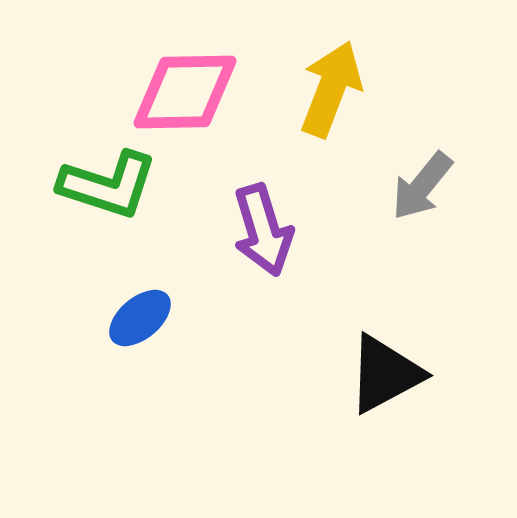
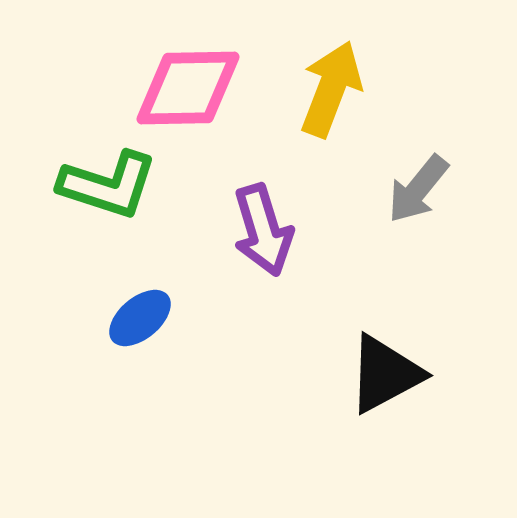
pink diamond: moved 3 px right, 4 px up
gray arrow: moved 4 px left, 3 px down
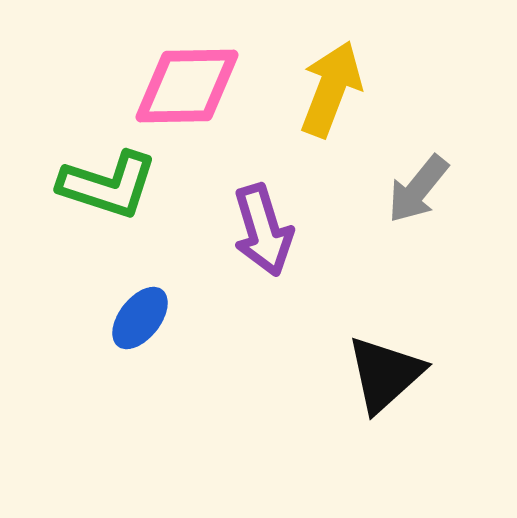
pink diamond: moved 1 px left, 2 px up
blue ellipse: rotated 12 degrees counterclockwise
black triangle: rotated 14 degrees counterclockwise
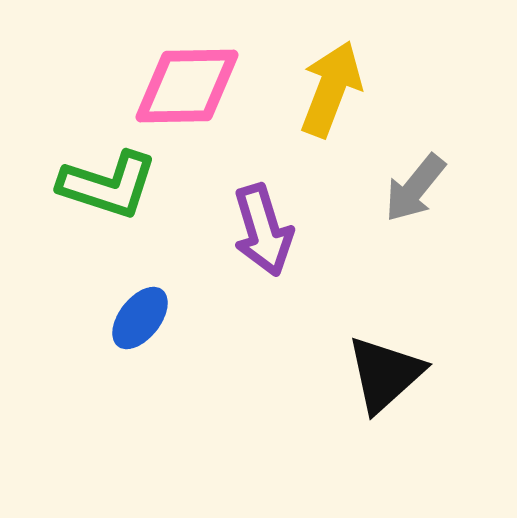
gray arrow: moved 3 px left, 1 px up
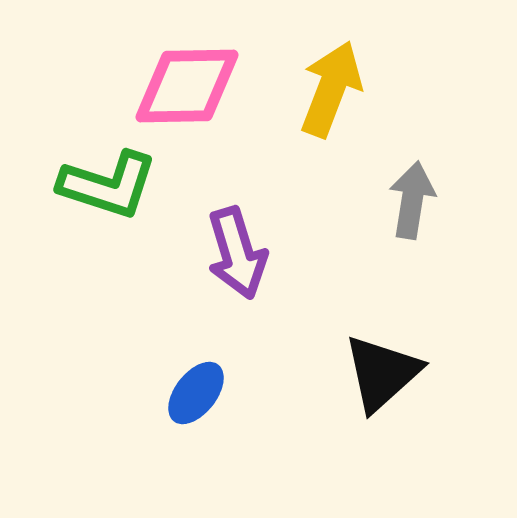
gray arrow: moved 3 px left, 12 px down; rotated 150 degrees clockwise
purple arrow: moved 26 px left, 23 px down
blue ellipse: moved 56 px right, 75 px down
black triangle: moved 3 px left, 1 px up
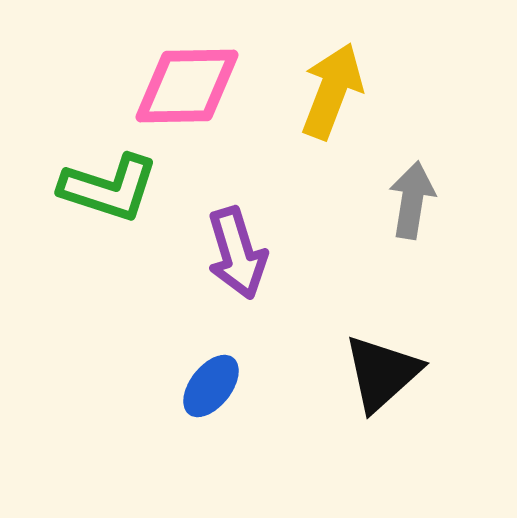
yellow arrow: moved 1 px right, 2 px down
green L-shape: moved 1 px right, 3 px down
blue ellipse: moved 15 px right, 7 px up
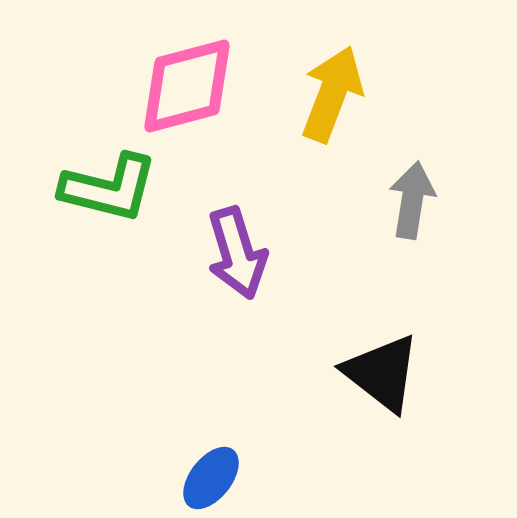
pink diamond: rotated 14 degrees counterclockwise
yellow arrow: moved 3 px down
green L-shape: rotated 4 degrees counterclockwise
black triangle: rotated 40 degrees counterclockwise
blue ellipse: moved 92 px down
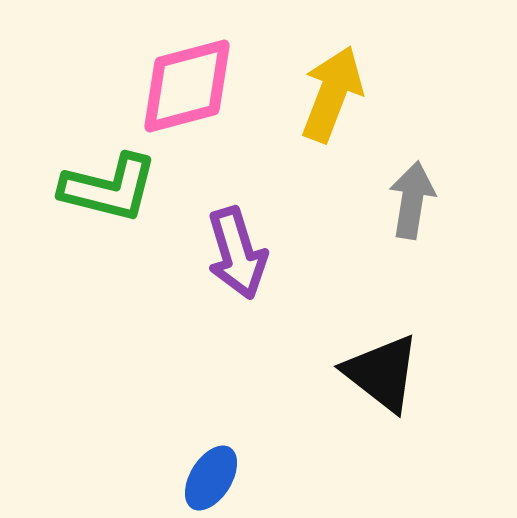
blue ellipse: rotated 6 degrees counterclockwise
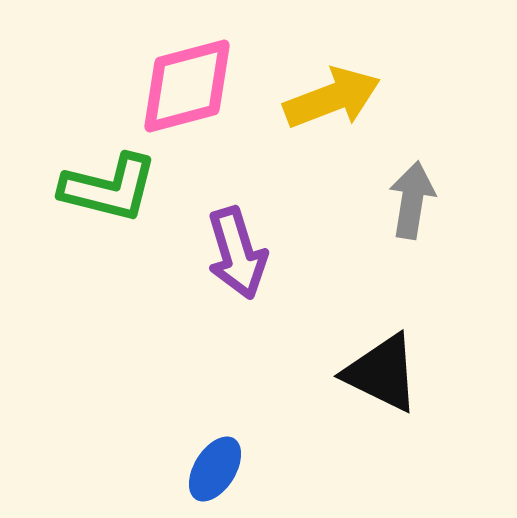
yellow arrow: moved 4 px down; rotated 48 degrees clockwise
black triangle: rotated 12 degrees counterclockwise
blue ellipse: moved 4 px right, 9 px up
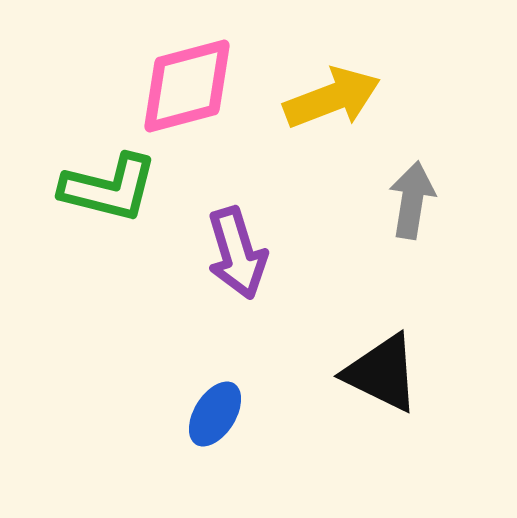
blue ellipse: moved 55 px up
